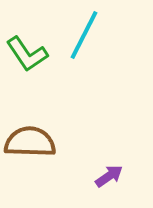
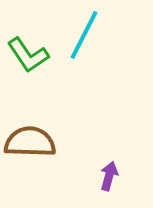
green L-shape: moved 1 px right, 1 px down
purple arrow: rotated 40 degrees counterclockwise
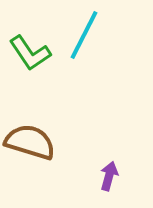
green L-shape: moved 2 px right, 2 px up
brown semicircle: rotated 15 degrees clockwise
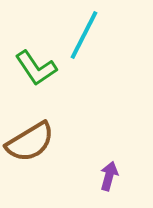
green L-shape: moved 6 px right, 15 px down
brown semicircle: rotated 132 degrees clockwise
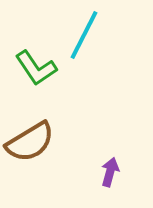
purple arrow: moved 1 px right, 4 px up
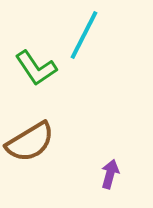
purple arrow: moved 2 px down
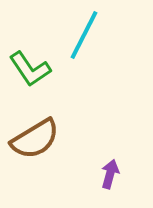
green L-shape: moved 6 px left, 1 px down
brown semicircle: moved 5 px right, 3 px up
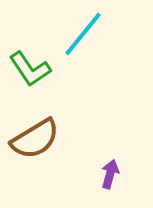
cyan line: moved 1 px left, 1 px up; rotated 12 degrees clockwise
